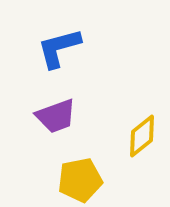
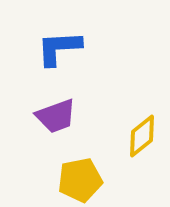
blue L-shape: rotated 12 degrees clockwise
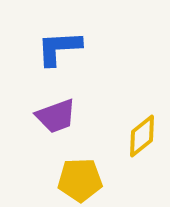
yellow pentagon: rotated 9 degrees clockwise
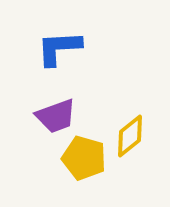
yellow diamond: moved 12 px left
yellow pentagon: moved 4 px right, 22 px up; rotated 18 degrees clockwise
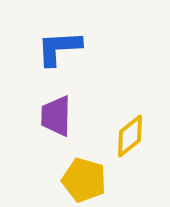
purple trapezoid: rotated 111 degrees clockwise
yellow pentagon: moved 22 px down
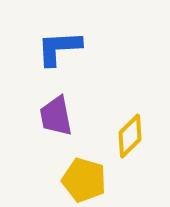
purple trapezoid: rotated 12 degrees counterclockwise
yellow diamond: rotated 6 degrees counterclockwise
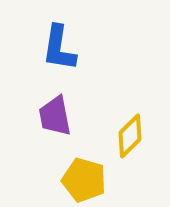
blue L-shape: rotated 78 degrees counterclockwise
purple trapezoid: moved 1 px left
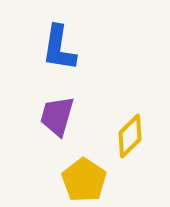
purple trapezoid: moved 2 px right; rotated 27 degrees clockwise
yellow pentagon: rotated 18 degrees clockwise
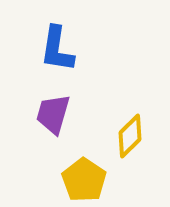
blue L-shape: moved 2 px left, 1 px down
purple trapezoid: moved 4 px left, 2 px up
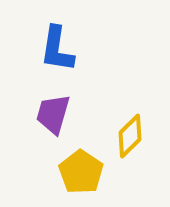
yellow pentagon: moved 3 px left, 8 px up
